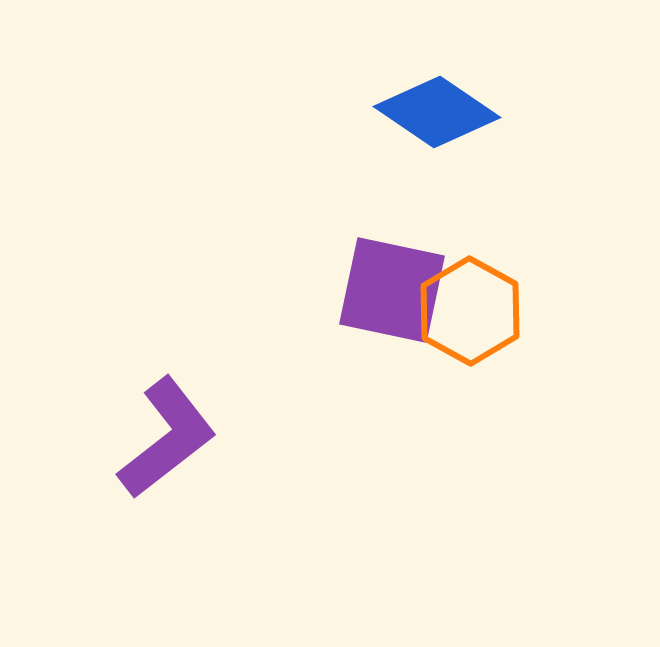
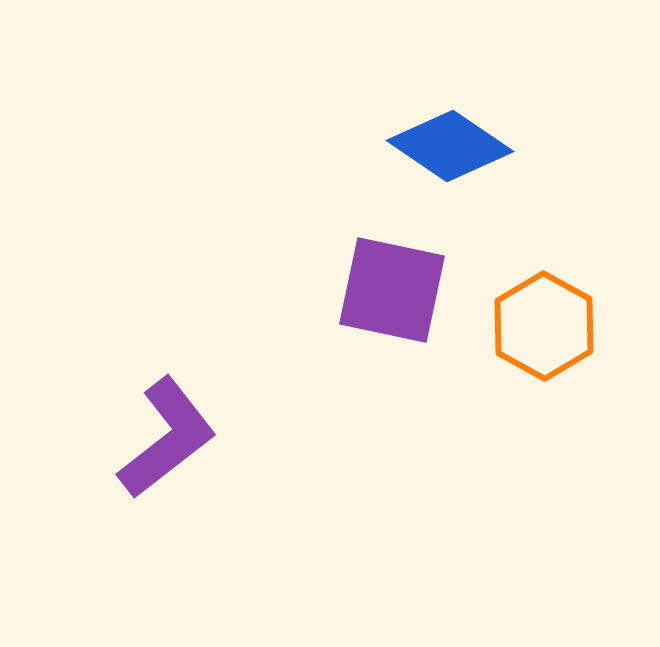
blue diamond: moved 13 px right, 34 px down
orange hexagon: moved 74 px right, 15 px down
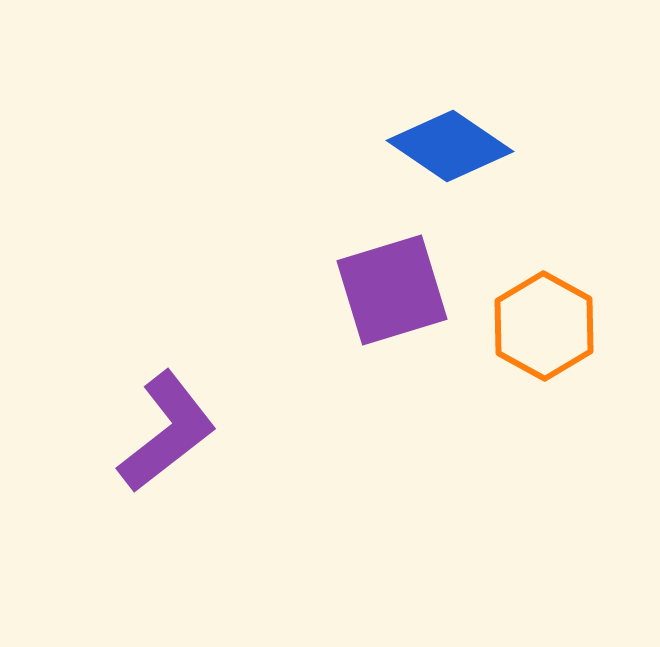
purple square: rotated 29 degrees counterclockwise
purple L-shape: moved 6 px up
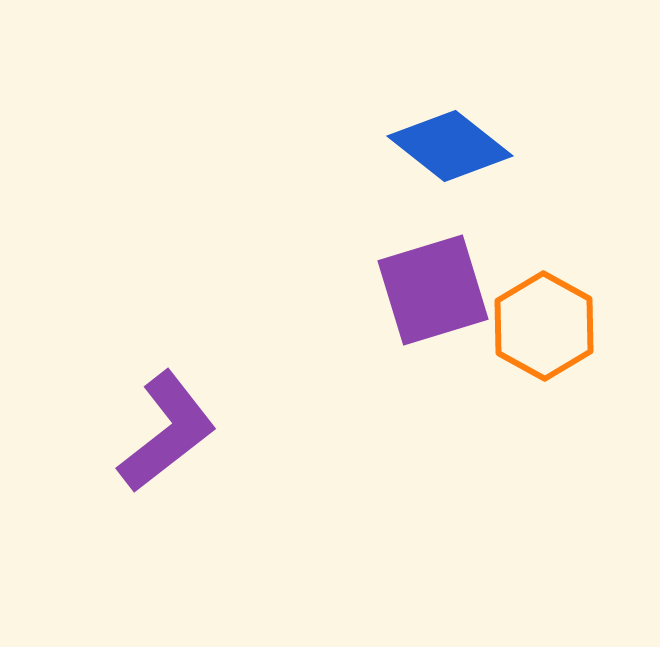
blue diamond: rotated 4 degrees clockwise
purple square: moved 41 px right
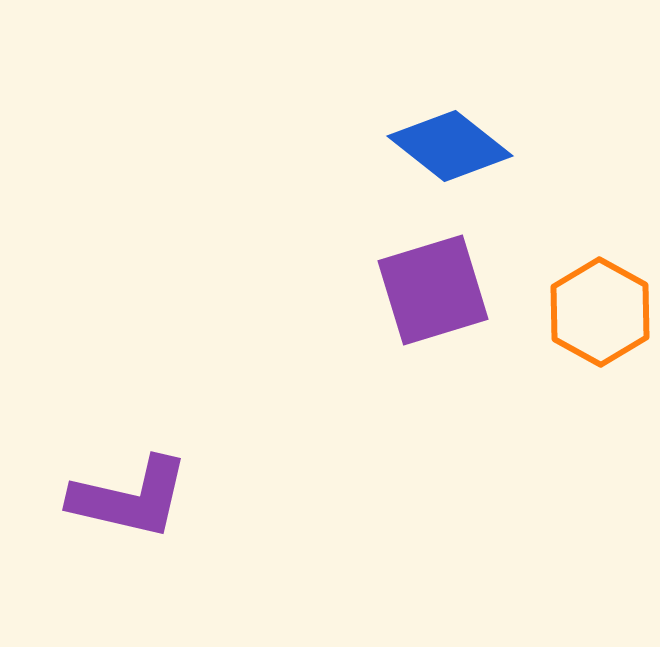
orange hexagon: moved 56 px right, 14 px up
purple L-shape: moved 37 px left, 66 px down; rotated 51 degrees clockwise
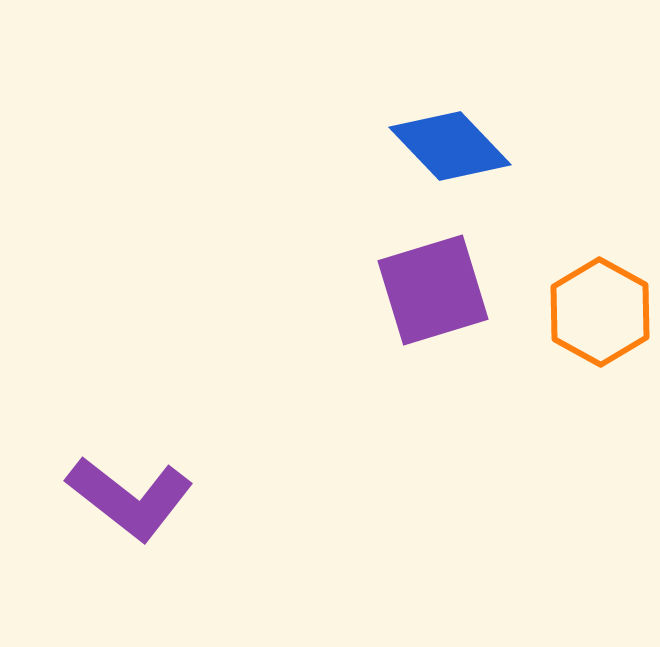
blue diamond: rotated 8 degrees clockwise
purple L-shape: rotated 25 degrees clockwise
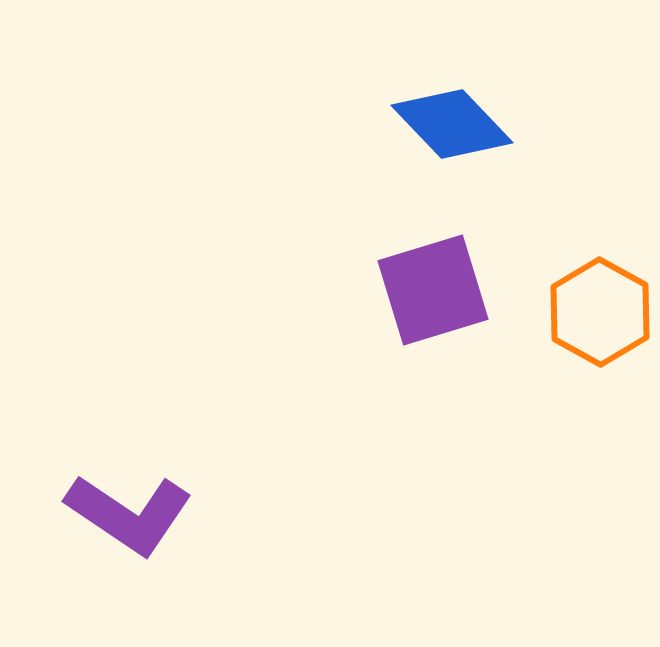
blue diamond: moved 2 px right, 22 px up
purple L-shape: moved 1 px left, 16 px down; rotated 4 degrees counterclockwise
